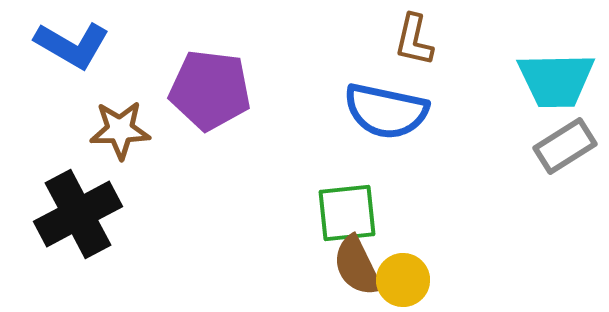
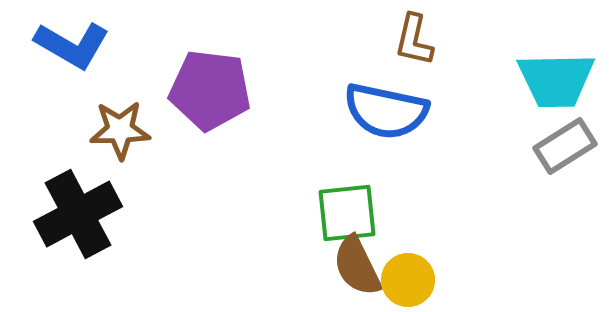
yellow circle: moved 5 px right
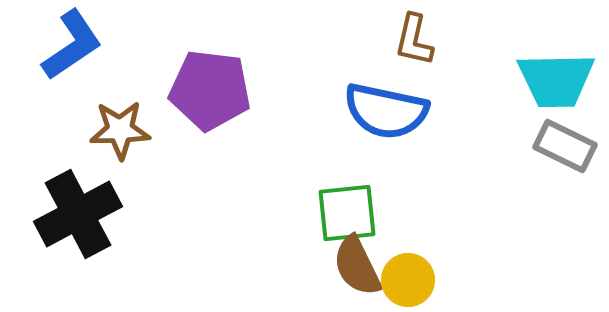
blue L-shape: rotated 64 degrees counterclockwise
gray rectangle: rotated 58 degrees clockwise
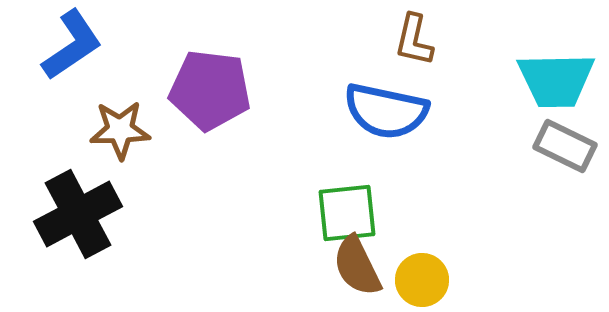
yellow circle: moved 14 px right
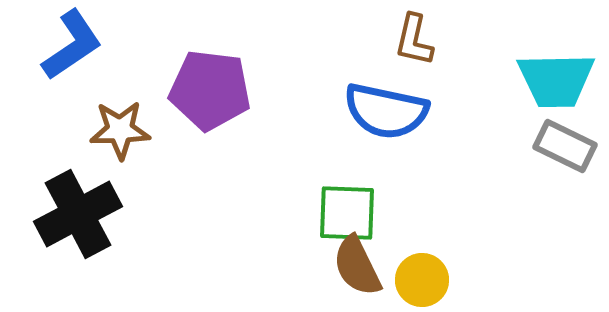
green square: rotated 8 degrees clockwise
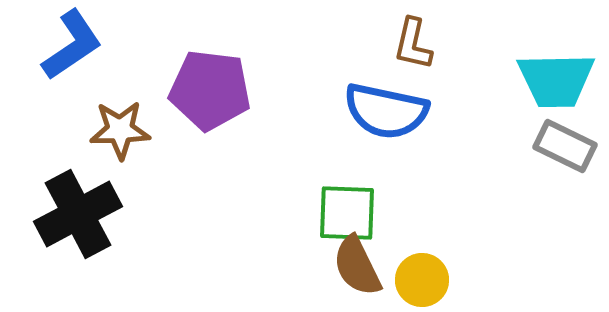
brown L-shape: moved 1 px left, 4 px down
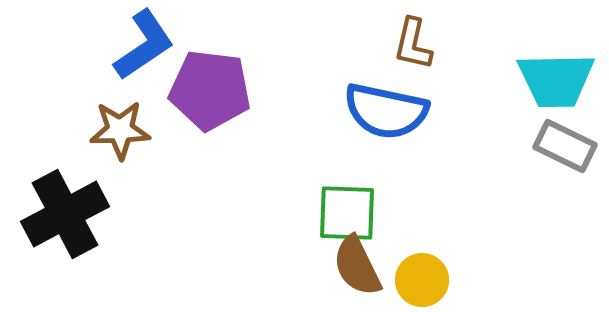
blue L-shape: moved 72 px right
black cross: moved 13 px left
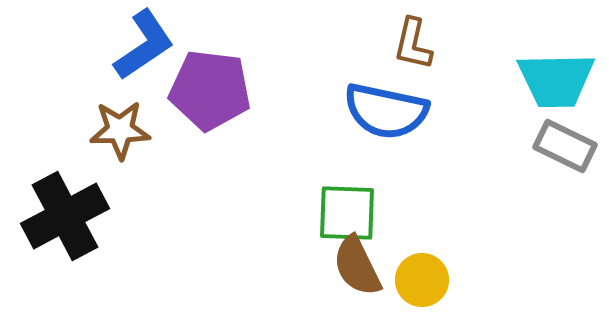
black cross: moved 2 px down
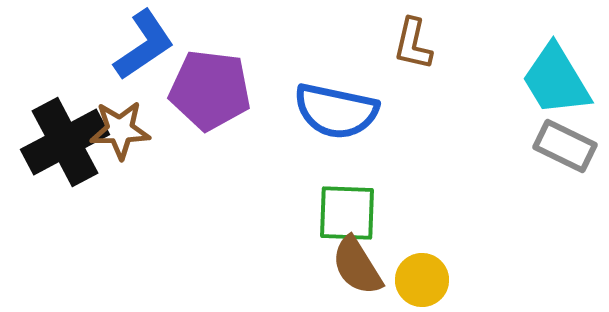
cyan trapezoid: rotated 60 degrees clockwise
blue semicircle: moved 50 px left
black cross: moved 74 px up
brown semicircle: rotated 6 degrees counterclockwise
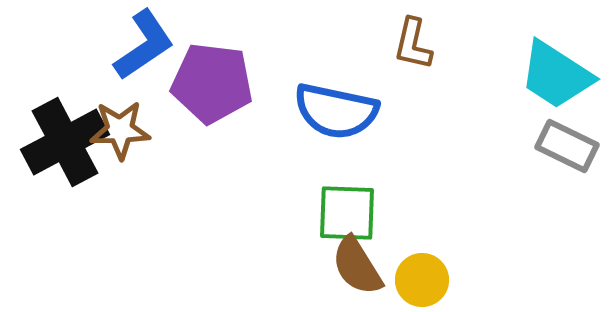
cyan trapezoid: moved 5 px up; rotated 26 degrees counterclockwise
purple pentagon: moved 2 px right, 7 px up
gray rectangle: moved 2 px right
